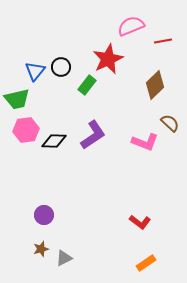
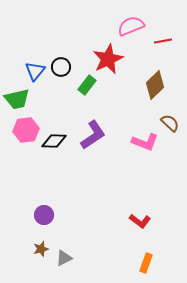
red L-shape: moved 1 px up
orange rectangle: rotated 36 degrees counterclockwise
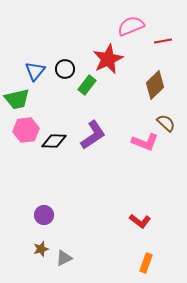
black circle: moved 4 px right, 2 px down
brown semicircle: moved 4 px left
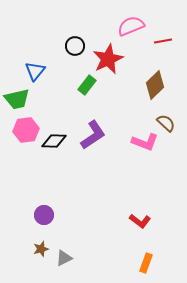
black circle: moved 10 px right, 23 px up
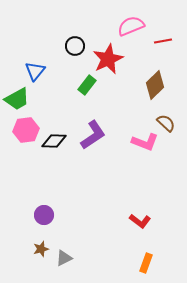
green trapezoid: rotated 16 degrees counterclockwise
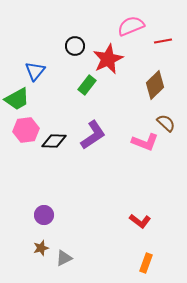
brown star: moved 1 px up
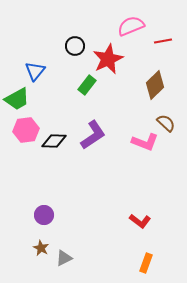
brown star: rotated 28 degrees counterclockwise
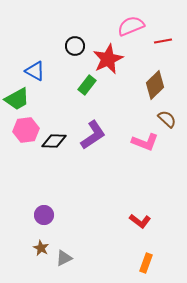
blue triangle: rotated 40 degrees counterclockwise
brown semicircle: moved 1 px right, 4 px up
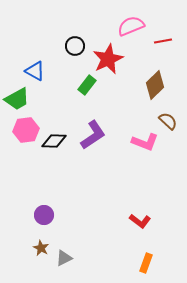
brown semicircle: moved 1 px right, 2 px down
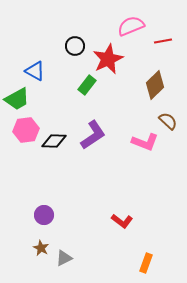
red L-shape: moved 18 px left
